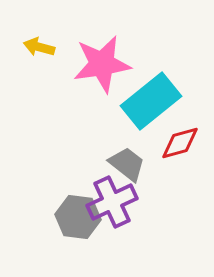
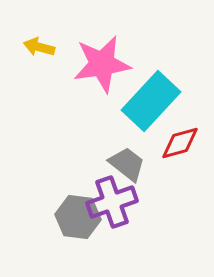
cyan rectangle: rotated 8 degrees counterclockwise
purple cross: rotated 6 degrees clockwise
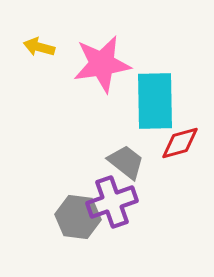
cyan rectangle: moved 4 px right; rotated 44 degrees counterclockwise
gray trapezoid: moved 1 px left, 2 px up
